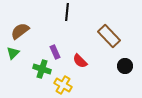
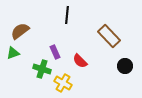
black line: moved 3 px down
green triangle: rotated 24 degrees clockwise
yellow cross: moved 2 px up
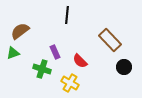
brown rectangle: moved 1 px right, 4 px down
black circle: moved 1 px left, 1 px down
yellow cross: moved 7 px right
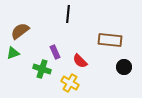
black line: moved 1 px right, 1 px up
brown rectangle: rotated 40 degrees counterclockwise
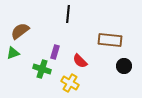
purple rectangle: rotated 40 degrees clockwise
black circle: moved 1 px up
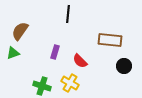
brown semicircle: rotated 18 degrees counterclockwise
green cross: moved 17 px down
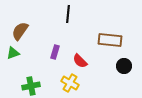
green cross: moved 11 px left; rotated 30 degrees counterclockwise
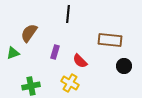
brown semicircle: moved 9 px right, 2 px down
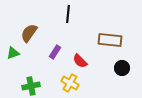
purple rectangle: rotated 16 degrees clockwise
black circle: moved 2 px left, 2 px down
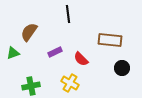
black line: rotated 12 degrees counterclockwise
brown semicircle: moved 1 px up
purple rectangle: rotated 32 degrees clockwise
red semicircle: moved 1 px right, 2 px up
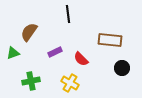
green cross: moved 5 px up
